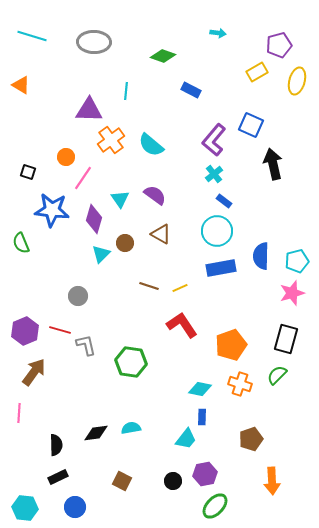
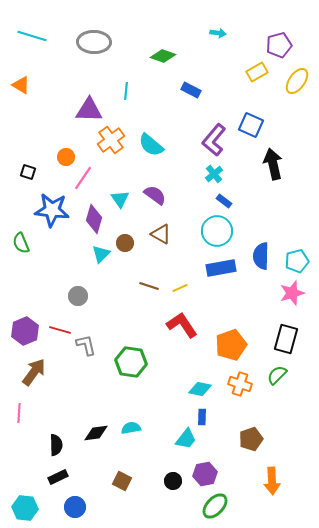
yellow ellipse at (297, 81): rotated 20 degrees clockwise
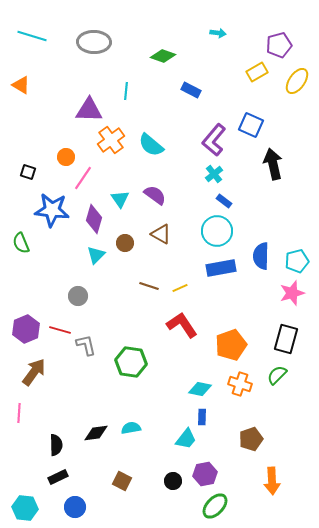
cyan triangle at (101, 254): moved 5 px left, 1 px down
purple hexagon at (25, 331): moved 1 px right, 2 px up
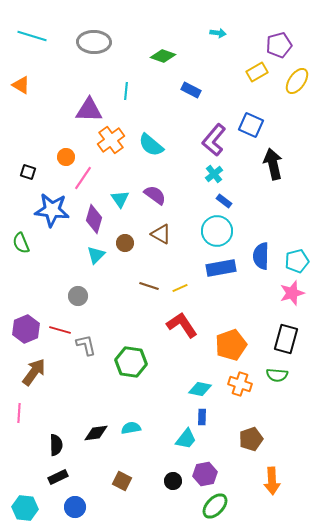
green semicircle at (277, 375): rotated 130 degrees counterclockwise
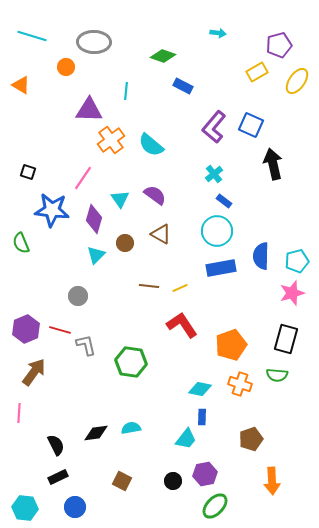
blue rectangle at (191, 90): moved 8 px left, 4 px up
purple L-shape at (214, 140): moved 13 px up
orange circle at (66, 157): moved 90 px up
brown line at (149, 286): rotated 12 degrees counterclockwise
black semicircle at (56, 445): rotated 25 degrees counterclockwise
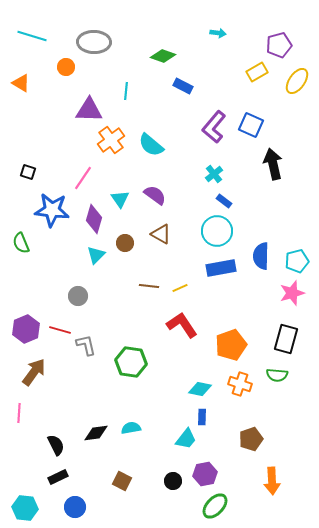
orange triangle at (21, 85): moved 2 px up
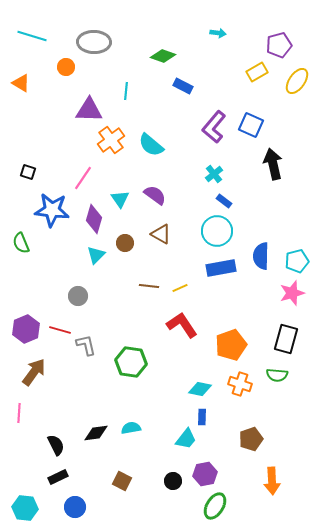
green ellipse at (215, 506): rotated 12 degrees counterclockwise
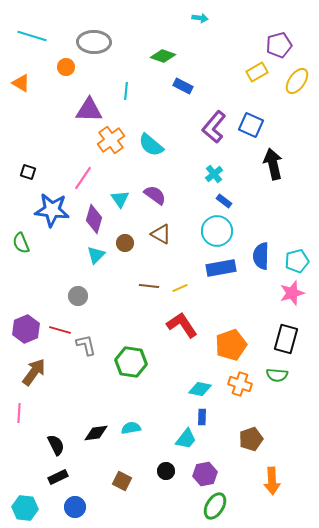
cyan arrow at (218, 33): moved 18 px left, 15 px up
black circle at (173, 481): moved 7 px left, 10 px up
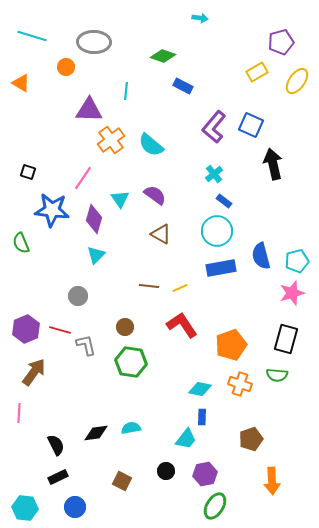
purple pentagon at (279, 45): moved 2 px right, 3 px up
brown circle at (125, 243): moved 84 px down
blue semicircle at (261, 256): rotated 16 degrees counterclockwise
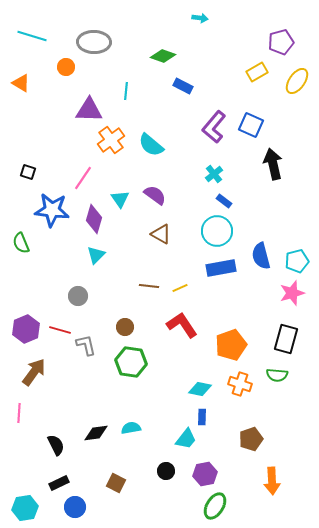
black rectangle at (58, 477): moved 1 px right, 6 px down
brown square at (122, 481): moved 6 px left, 2 px down
cyan hexagon at (25, 508): rotated 15 degrees counterclockwise
